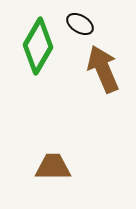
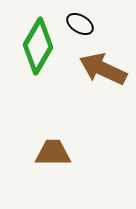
brown arrow: rotated 42 degrees counterclockwise
brown trapezoid: moved 14 px up
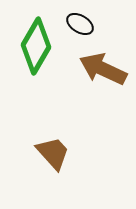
green diamond: moved 2 px left
brown trapezoid: rotated 48 degrees clockwise
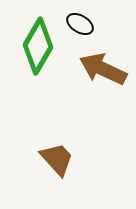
green diamond: moved 2 px right
brown trapezoid: moved 4 px right, 6 px down
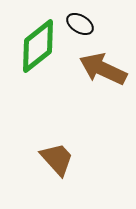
green diamond: rotated 22 degrees clockwise
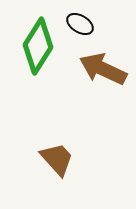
green diamond: rotated 20 degrees counterclockwise
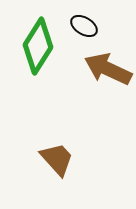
black ellipse: moved 4 px right, 2 px down
brown arrow: moved 5 px right
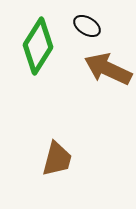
black ellipse: moved 3 px right
brown trapezoid: rotated 57 degrees clockwise
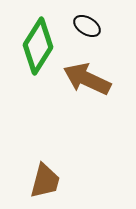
brown arrow: moved 21 px left, 10 px down
brown trapezoid: moved 12 px left, 22 px down
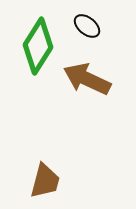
black ellipse: rotated 8 degrees clockwise
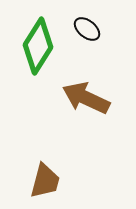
black ellipse: moved 3 px down
brown arrow: moved 1 px left, 19 px down
